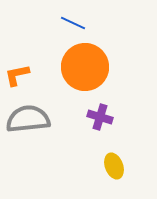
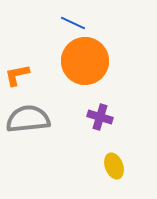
orange circle: moved 6 px up
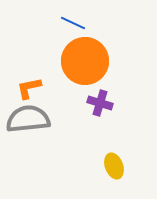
orange L-shape: moved 12 px right, 13 px down
purple cross: moved 14 px up
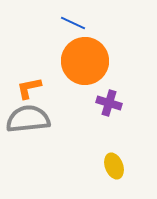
purple cross: moved 9 px right
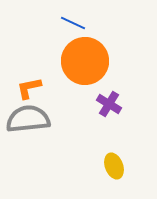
purple cross: moved 1 px down; rotated 15 degrees clockwise
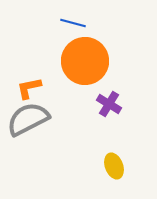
blue line: rotated 10 degrees counterclockwise
gray semicircle: rotated 21 degrees counterclockwise
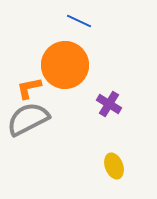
blue line: moved 6 px right, 2 px up; rotated 10 degrees clockwise
orange circle: moved 20 px left, 4 px down
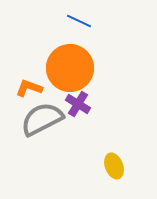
orange circle: moved 5 px right, 3 px down
orange L-shape: rotated 32 degrees clockwise
purple cross: moved 31 px left
gray semicircle: moved 14 px right
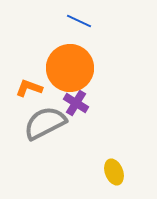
purple cross: moved 2 px left, 1 px up
gray semicircle: moved 3 px right, 4 px down
yellow ellipse: moved 6 px down
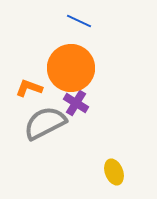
orange circle: moved 1 px right
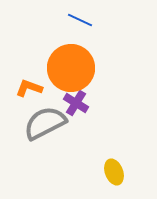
blue line: moved 1 px right, 1 px up
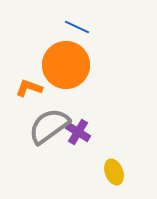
blue line: moved 3 px left, 7 px down
orange circle: moved 5 px left, 3 px up
purple cross: moved 2 px right, 29 px down
gray semicircle: moved 4 px right, 3 px down; rotated 9 degrees counterclockwise
